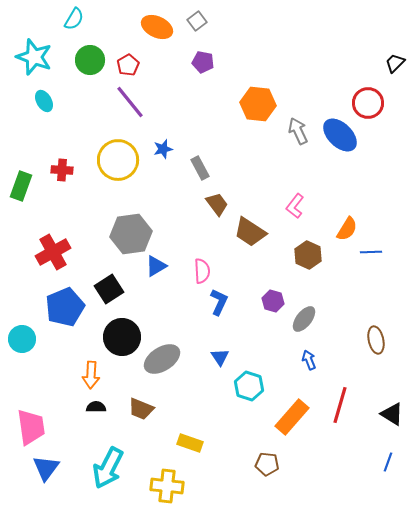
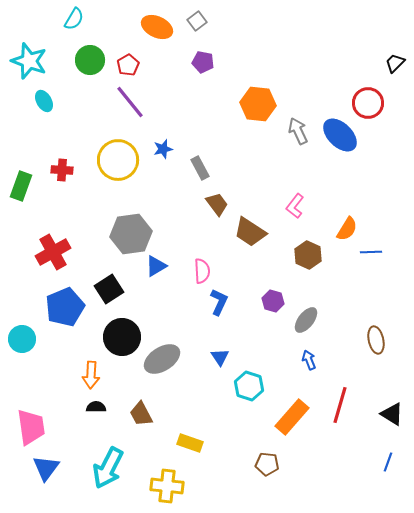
cyan star at (34, 57): moved 5 px left, 4 px down
gray ellipse at (304, 319): moved 2 px right, 1 px down
brown trapezoid at (141, 409): moved 5 px down; rotated 40 degrees clockwise
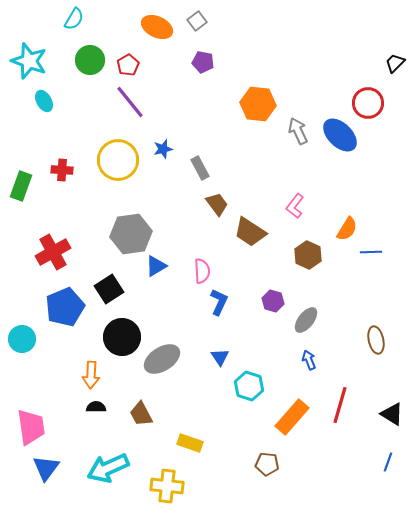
cyan arrow at (108, 468): rotated 39 degrees clockwise
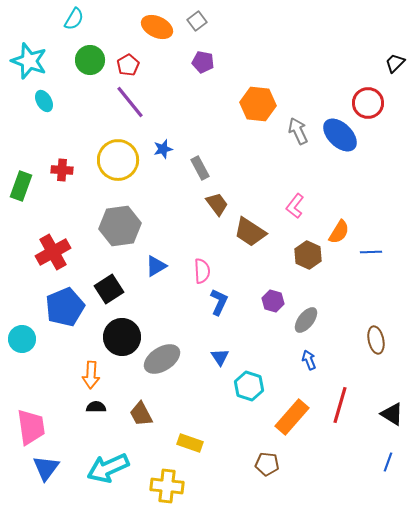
orange semicircle at (347, 229): moved 8 px left, 3 px down
gray hexagon at (131, 234): moved 11 px left, 8 px up
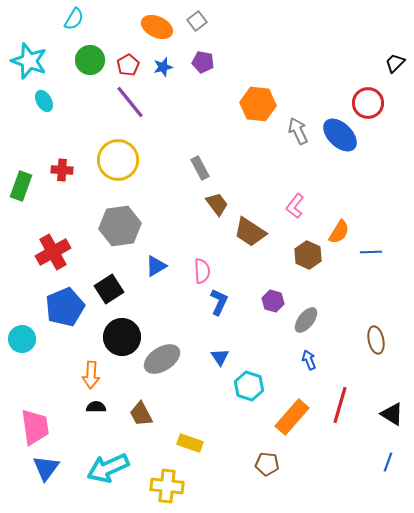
blue star at (163, 149): moved 82 px up
pink trapezoid at (31, 427): moved 4 px right
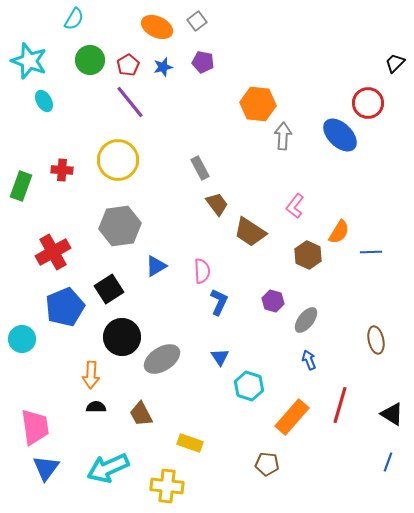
gray arrow at (298, 131): moved 15 px left, 5 px down; rotated 28 degrees clockwise
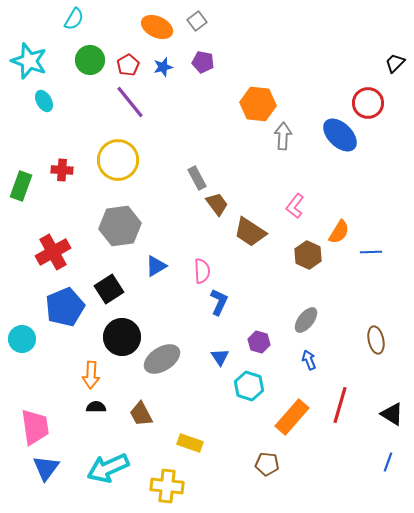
gray rectangle at (200, 168): moved 3 px left, 10 px down
purple hexagon at (273, 301): moved 14 px left, 41 px down
